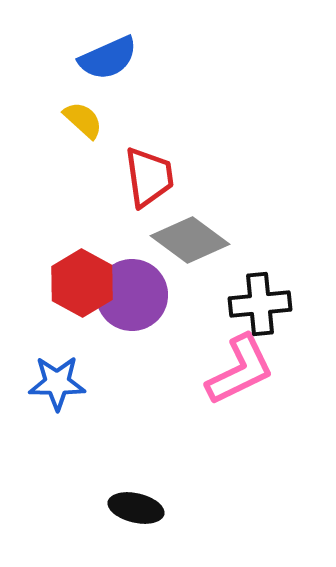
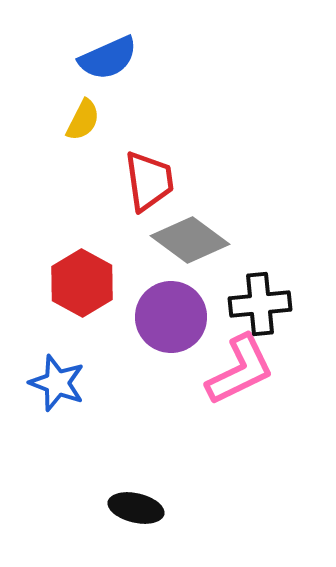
yellow semicircle: rotated 75 degrees clockwise
red trapezoid: moved 4 px down
purple circle: moved 39 px right, 22 px down
blue star: rotated 20 degrees clockwise
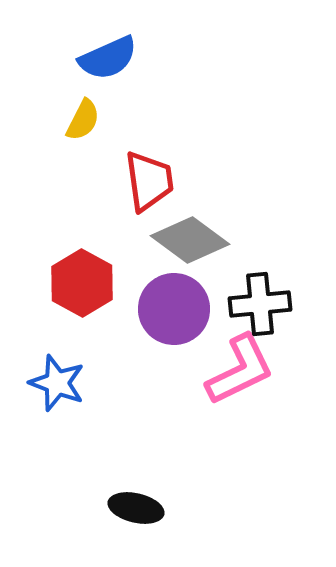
purple circle: moved 3 px right, 8 px up
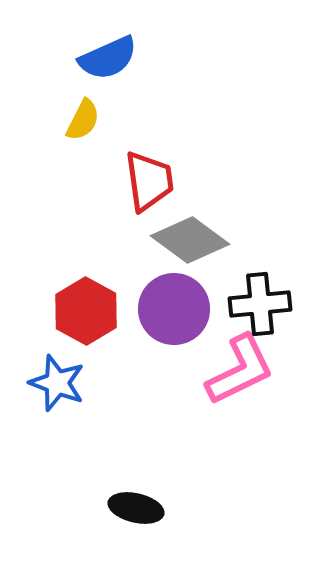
red hexagon: moved 4 px right, 28 px down
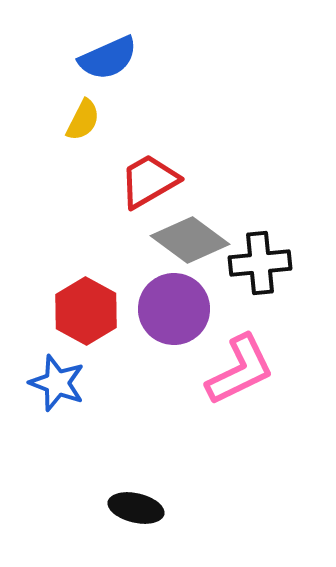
red trapezoid: rotated 112 degrees counterclockwise
black cross: moved 41 px up
